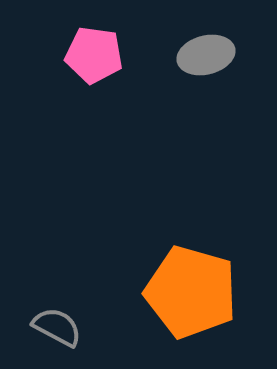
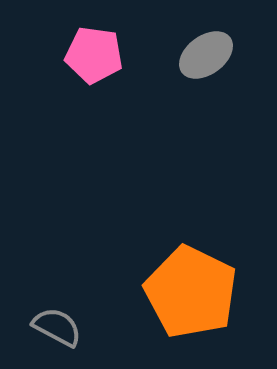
gray ellipse: rotated 22 degrees counterclockwise
orange pentagon: rotated 10 degrees clockwise
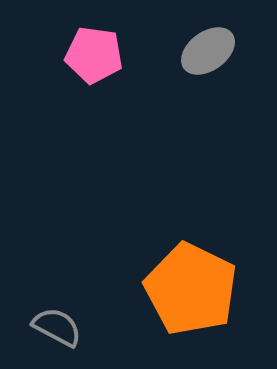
gray ellipse: moved 2 px right, 4 px up
orange pentagon: moved 3 px up
